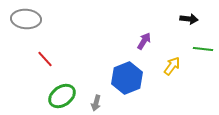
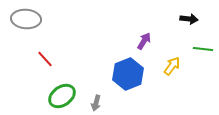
blue hexagon: moved 1 px right, 4 px up
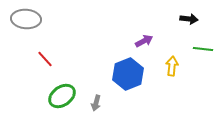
purple arrow: rotated 30 degrees clockwise
yellow arrow: rotated 30 degrees counterclockwise
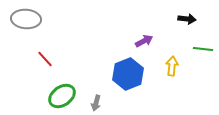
black arrow: moved 2 px left
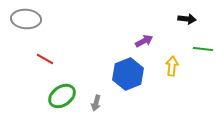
red line: rotated 18 degrees counterclockwise
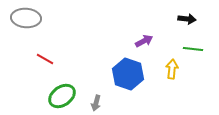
gray ellipse: moved 1 px up
green line: moved 10 px left
yellow arrow: moved 3 px down
blue hexagon: rotated 20 degrees counterclockwise
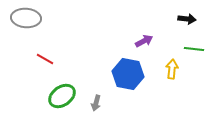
green line: moved 1 px right
blue hexagon: rotated 8 degrees counterclockwise
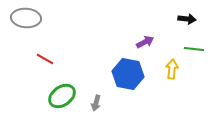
purple arrow: moved 1 px right, 1 px down
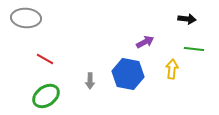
green ellipse: moved 16 px left
gray arrow: moved 6 px left, 22 px up; rotated 14 degrees counterclockwise
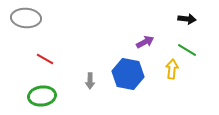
green line: moved 7 px left, 1 px down; rotated 24 degrees clockwise
green ellipse: moved 4 px left; rotated 28 degrees clockwise
